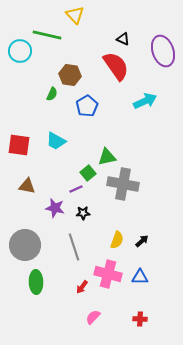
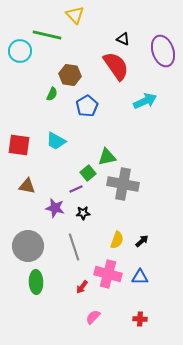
gray circle: moved 3 px right, 1 px down
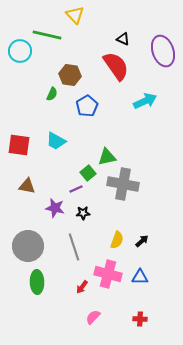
green ellipse: moved 1 px right
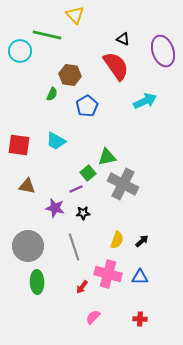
gray cross: rotated 16 degrees clockwise
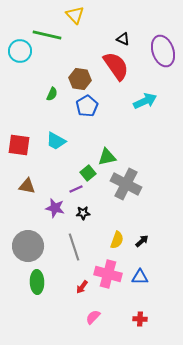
brown hexagon: moved 10 px right, 4 px down
gray cross: moved 3 px right
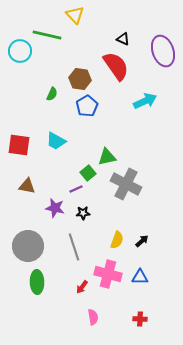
pink semicircle: rotated 126 degrees clockwise
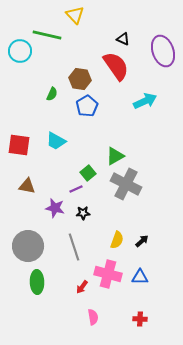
green triangle: moved 8 px right, 1 px up; rotated 18 degrees counterclockwise
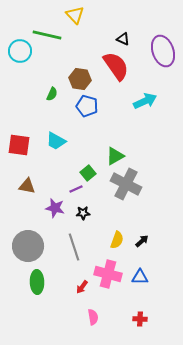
blue pentagon: rotated 25 degrees counterclockwise
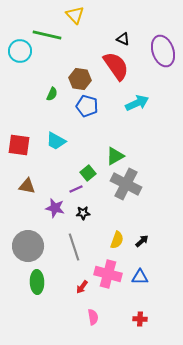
cyan arrow: moved 8 px left, 2 px down
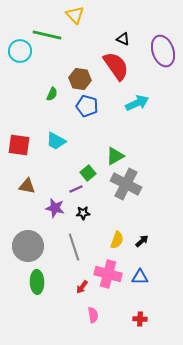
pink semicircle: moved 2 px up
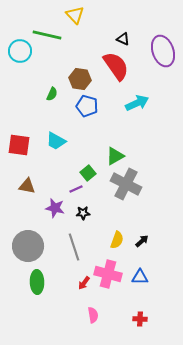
red arrow: moved 2 px right, 4 px up
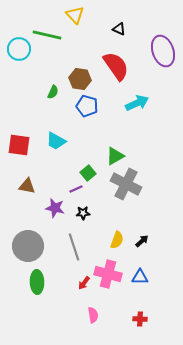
black triangle: moved 4 px left, 10 px up
cyan circle: moved 1 px left, 2 px up
green semicircle: moved 1 px right, 2 px up
